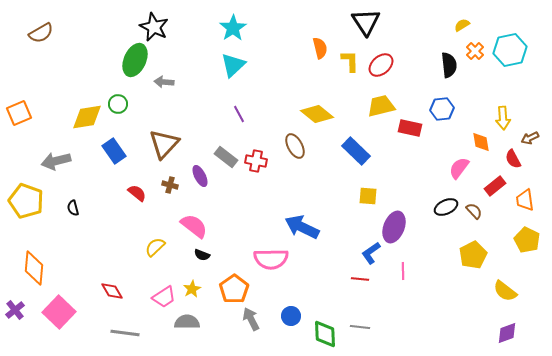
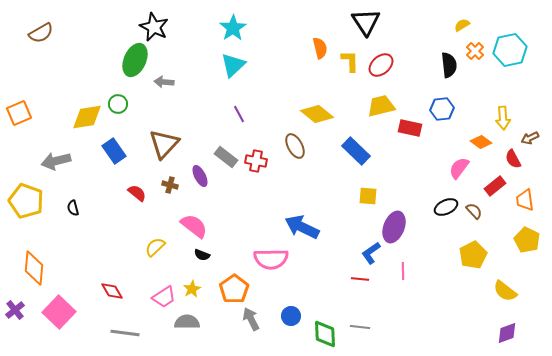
orange diamond at (481, 142): rotated 45 degrees counterclockwise
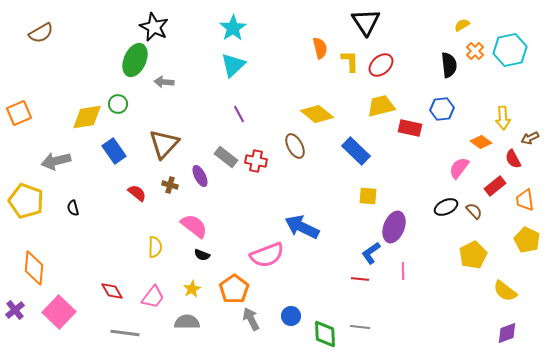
yellow semicircle at (155, 247): rotated 135 degrees clockwise
pink semicircle at (271, 259): moved 4 px left, 4 px up; rotated 20 degrees counterclockwise
pink trapezoid at (164, 297): moved 11 px left; rotated 20 degrees counterclockwise
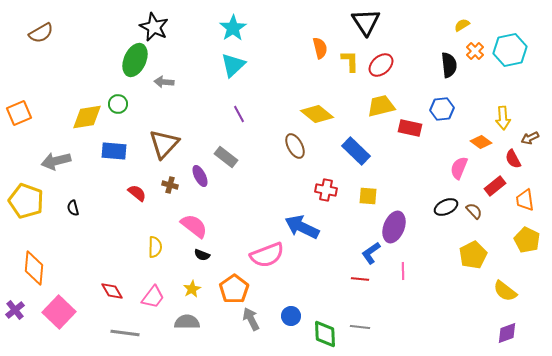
blue rectangle at (114, 151): rotated 50 degrees counterclockwise
red cross at (256, 161): moved 70 px right, 29 px down
pink semicircle at (459, 168): rotated 15 degrees counterclockwise
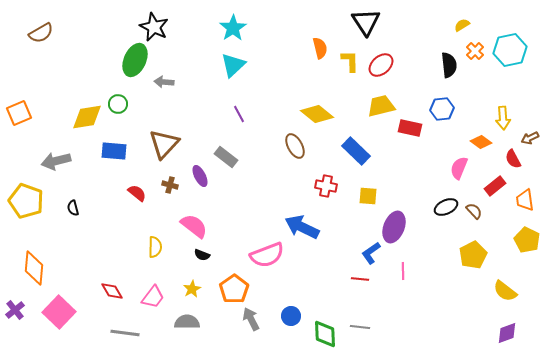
red cross at (326, 190): moved 4 px up
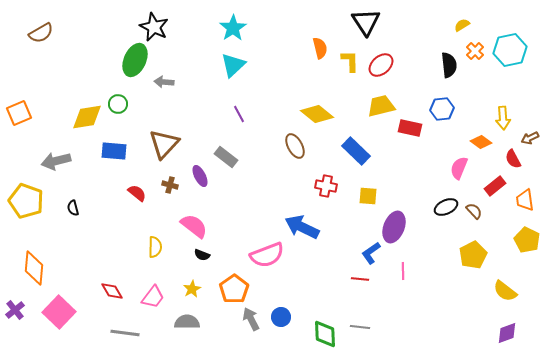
blue circle at (291, 316): moved 10 px left, 1 px down
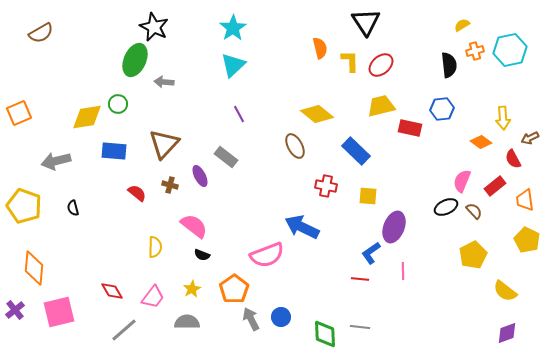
orange cross at (475, 51): rotated 30 degrees clockwise
pink semicircle at (459, 168): moved 3 px right, 13 px down
yellow pentagon at (26, 201): moved 2 px left, 5 px down
pink square at (59, 312): rotated 32 degrees clockwise
gray line at (125, 333): moved 1 px left, 3 px up; rotated 48 degrees counterclockwise
